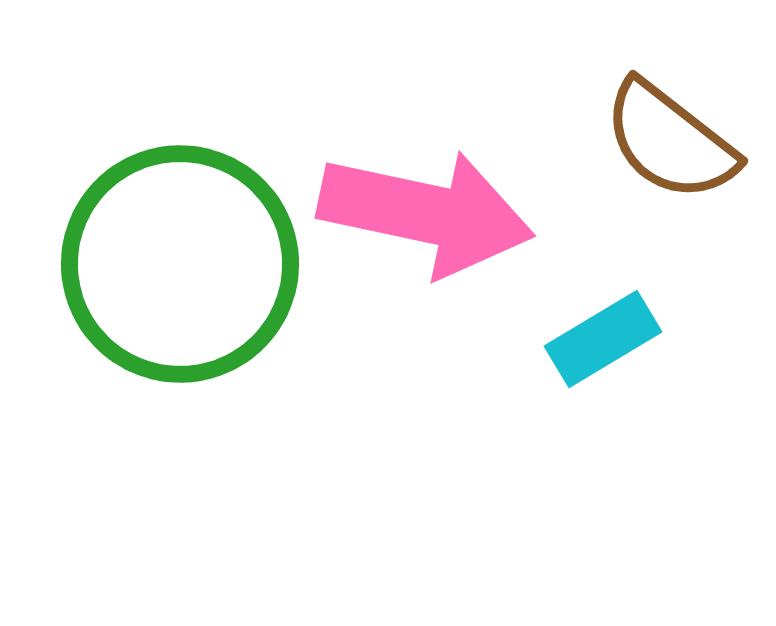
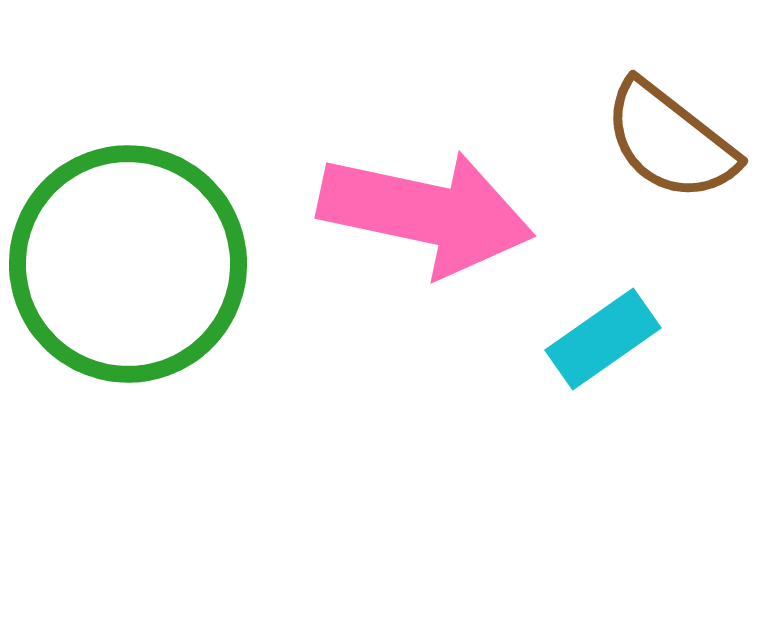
green circle: moved 52 px left
cyan rectangle: rotated 4 degrees counterclockwise
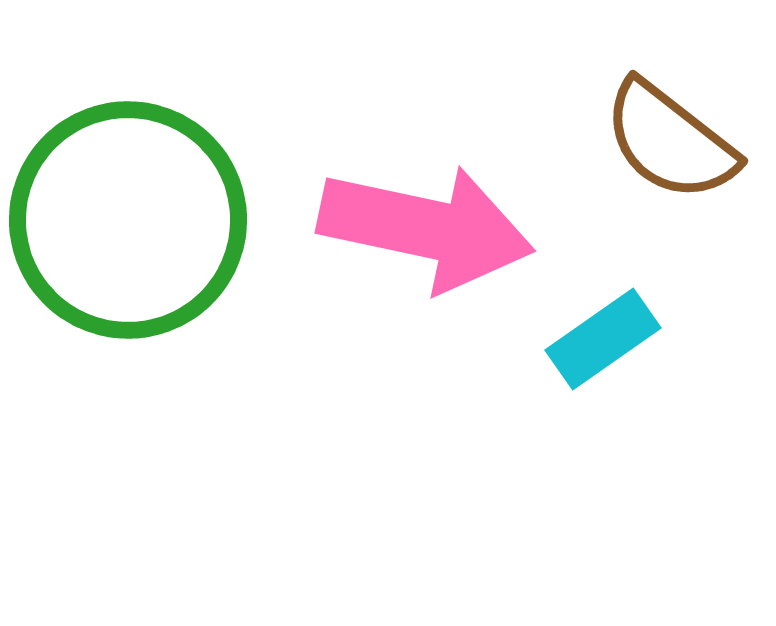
pink arrow: moved 15 px down
green circle: moved 44 px up
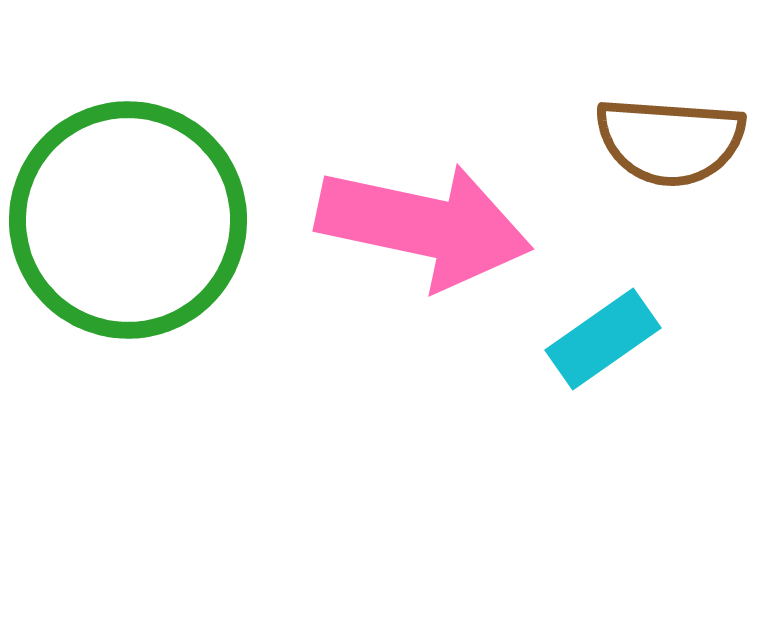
brown semicircle: rotated 34 degrees counterclockwise
pink arrow: moved 2 px left, 2 px up
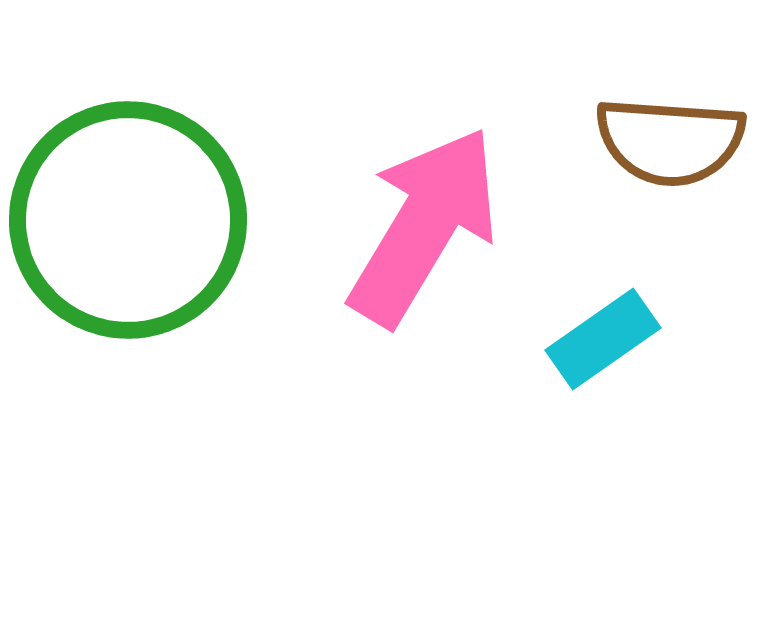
pink arrow: rotated 71 degrees counterclockwise
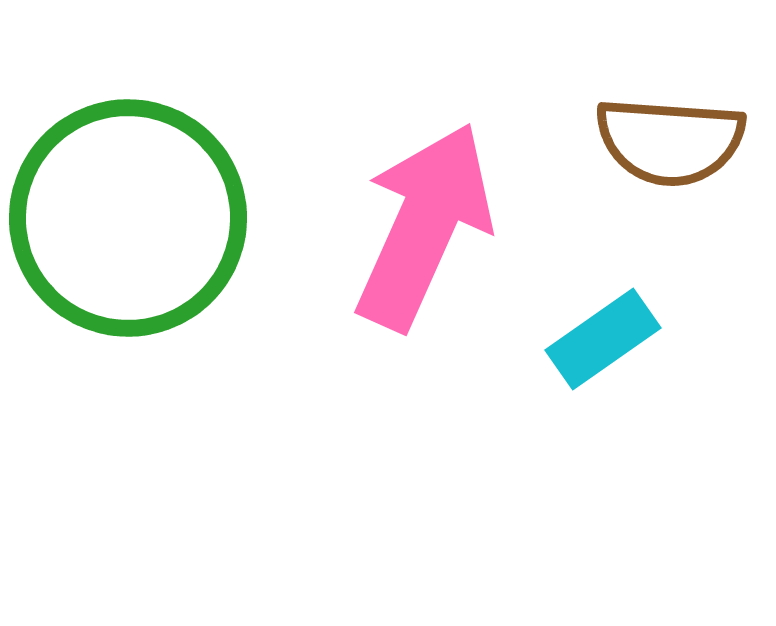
green circle: moved 2 px up
pink arrow: rotated 7 degrees counterclockwise
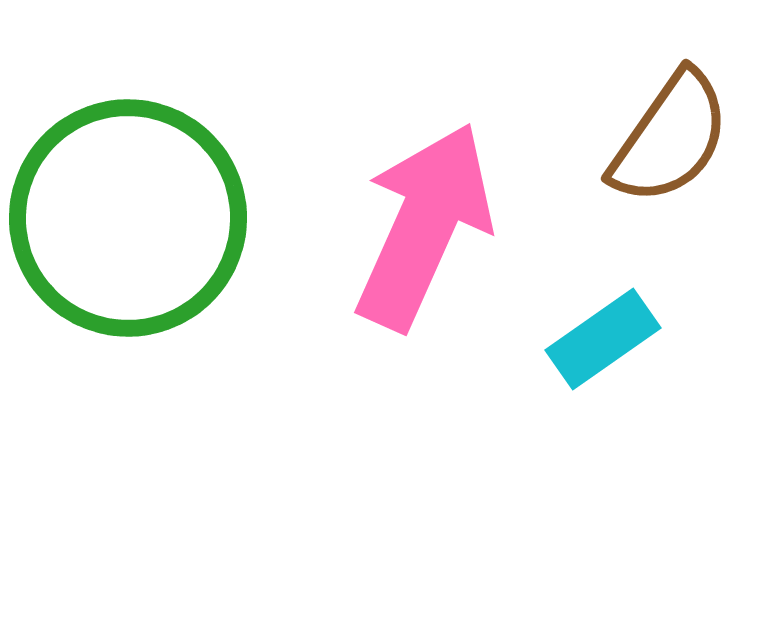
brown semicircle: moved 3 px up; rotated 59 degrees counterclockwise
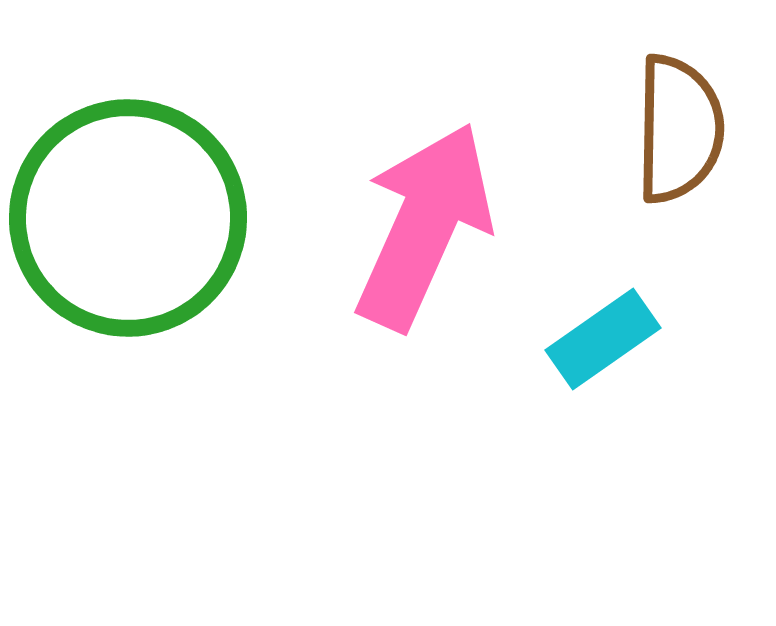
brown semicircle: moved 9 px right, 9 px up; rotated 34 degrees counterclockwise
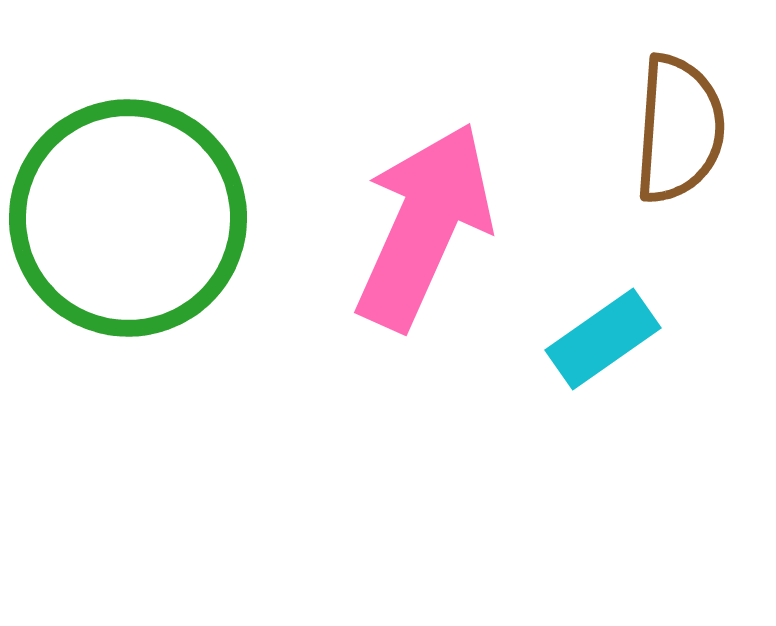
brown semicircle: rotated 3 degrees clockwise
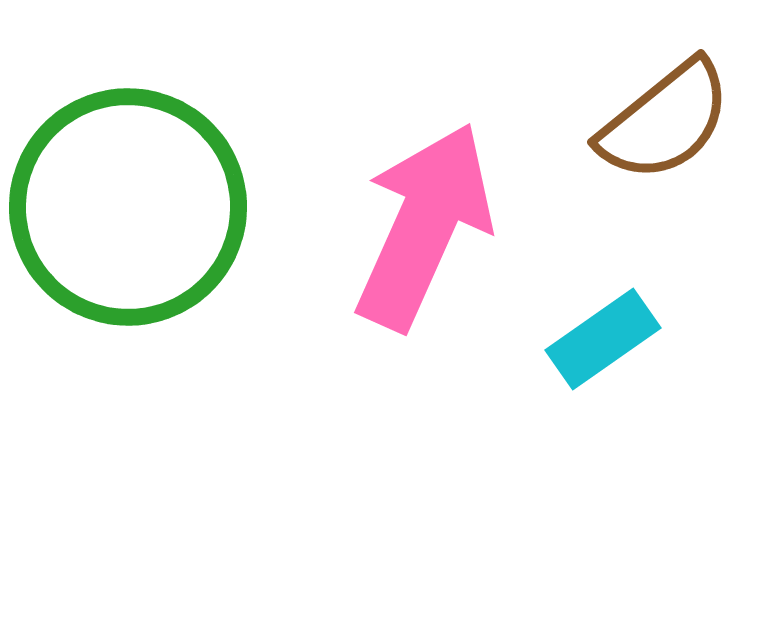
brown semicircle: moved 14 px left, 8 px up; rotated 47 degrees clockwise
green circle: moved 11 px up
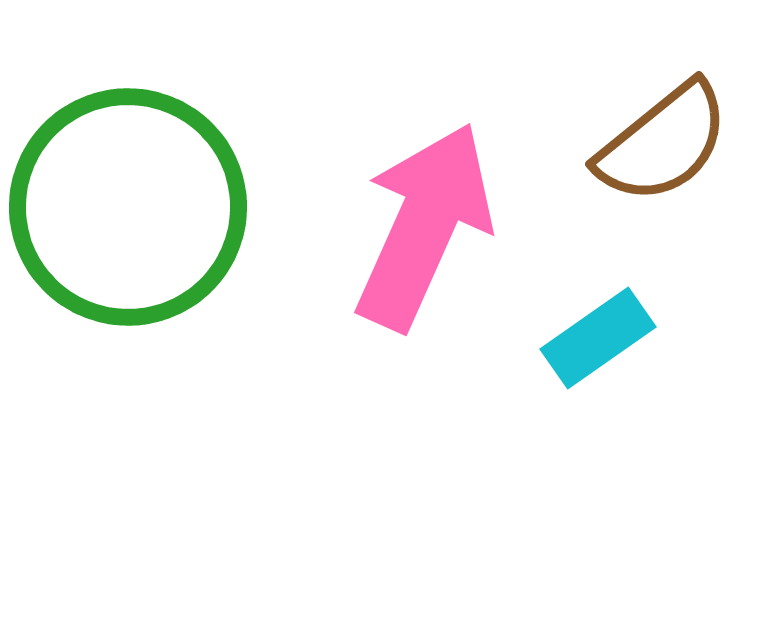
brown semicircle: moved 2 px left, 22 px down
cyan rectangle: moved 5 px left, 1 px up
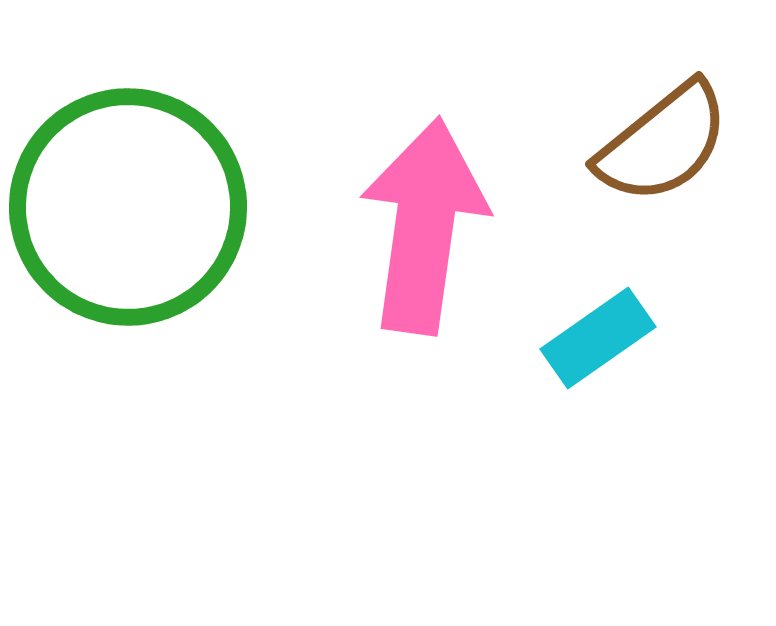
pink arrow: rotated 16 degrees counterclockwise
